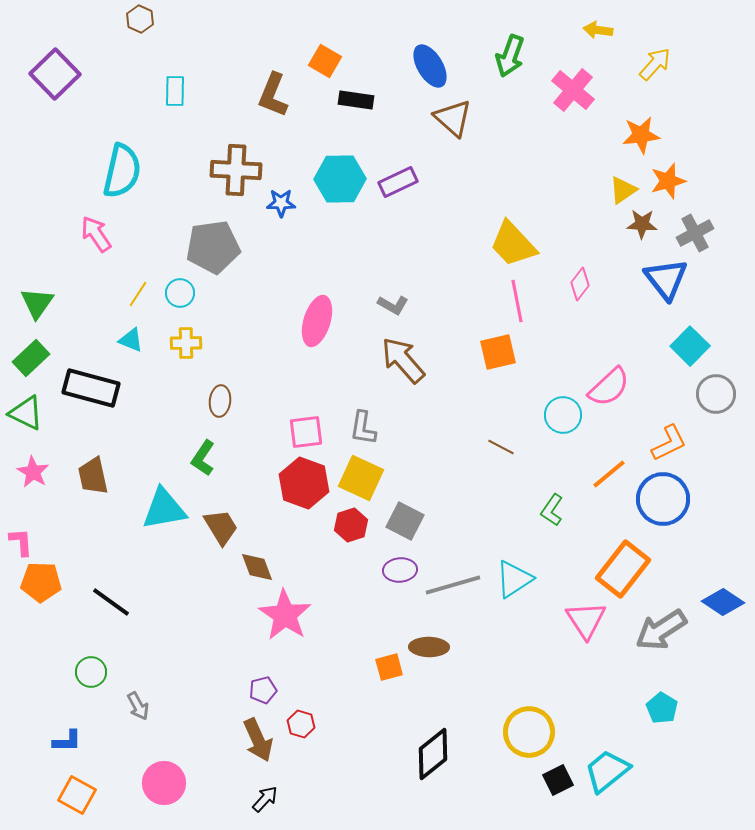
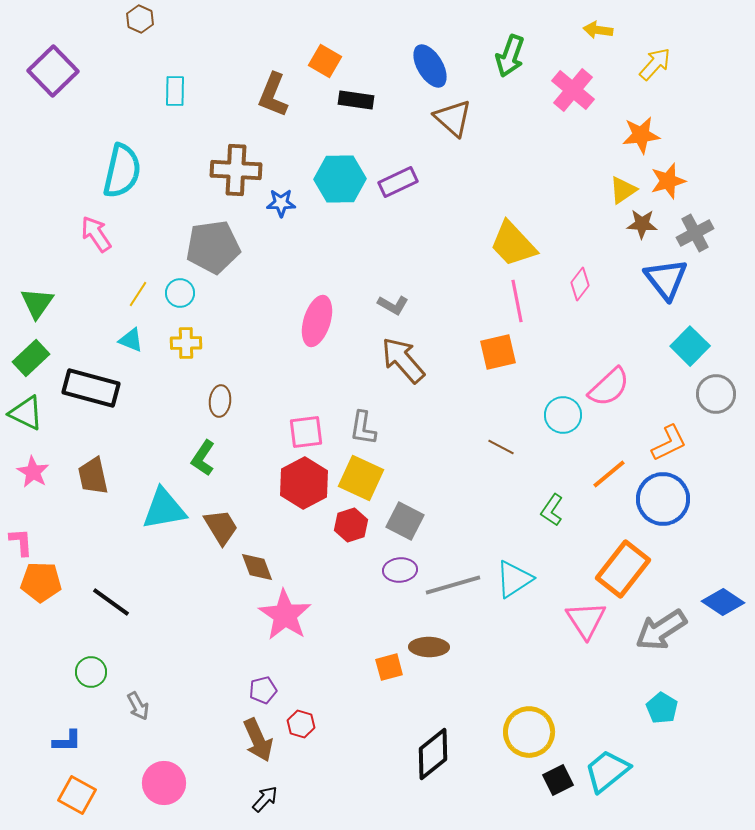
purple square at (55, 74): moved 2 px left, 3 px up
red hexagon at (304, 483): rotated 12 degrees clockwise
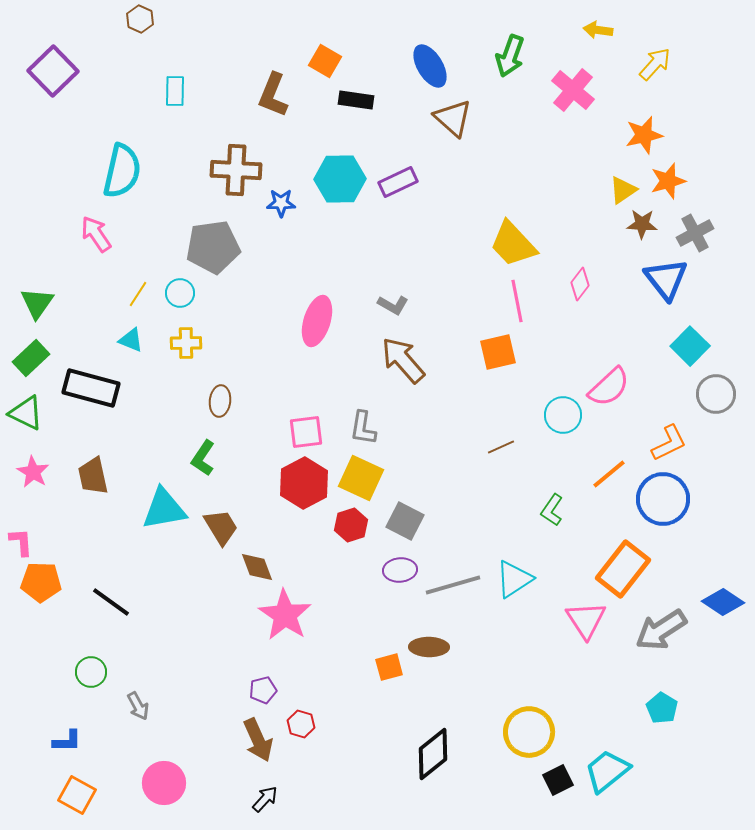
orange star at (641, 135): moved 3 px right; rotated 6 degrees counterclockwise
brown line at (501, 447): rotated 52 degrees counterclockwise
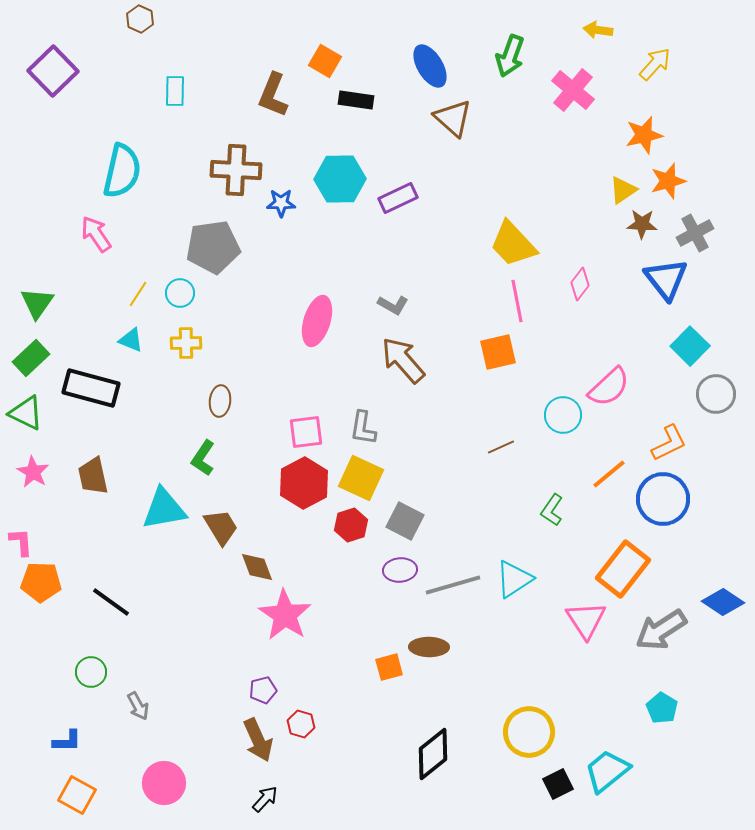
purple rectangle at (398, 182): moved 16 px down
black square at (558, 780): moved 4 px down
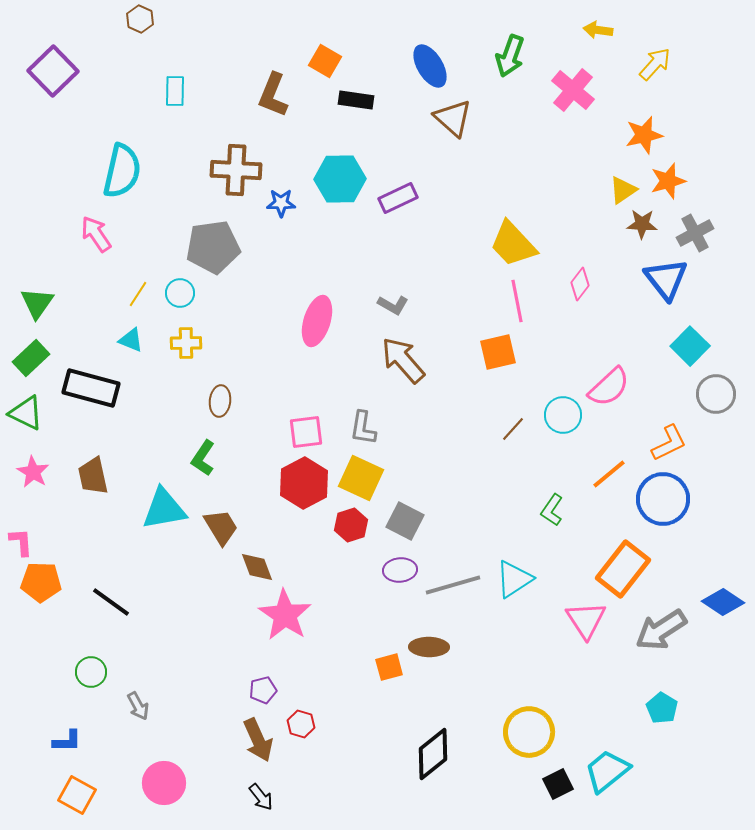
brown line at (501, 447): moved 12 px right, 18 px up; rotated 24 degrees counterclockwise
black arrow at (265, 799): moved 4 px left, 2 px up; rotated 100 degrees clockwise
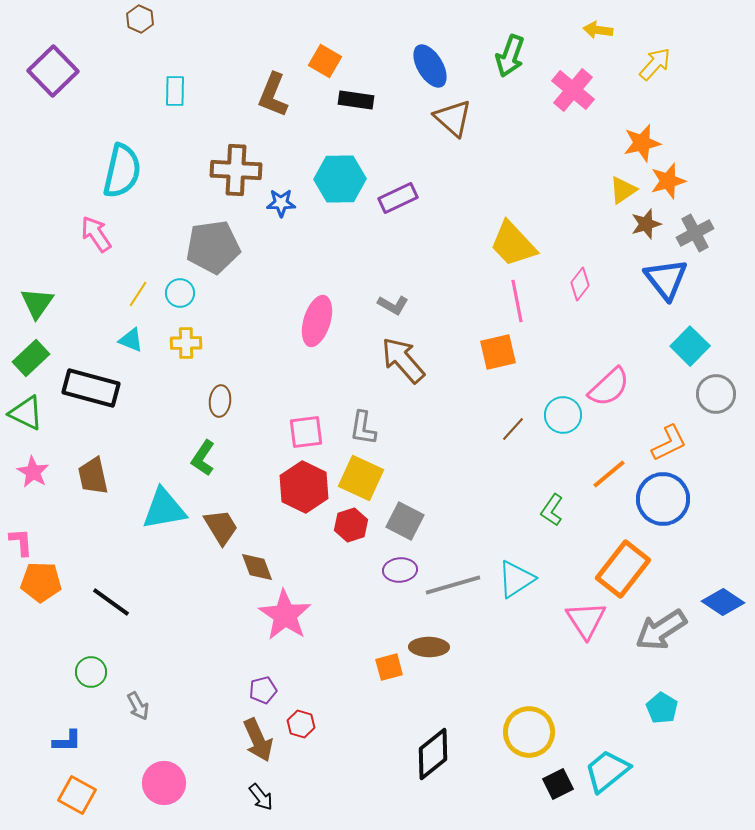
orange star at (644, 135): moved 2 px left, 8 px down
brown star at (642, 224): moved 4 px right; rotated 20 degrees counterclockwise
red hexagon at (304, 483): moved 4 px down; rotated 6 degrees counterclockwise
cyan triangle at (514, 579): moved 2 px right
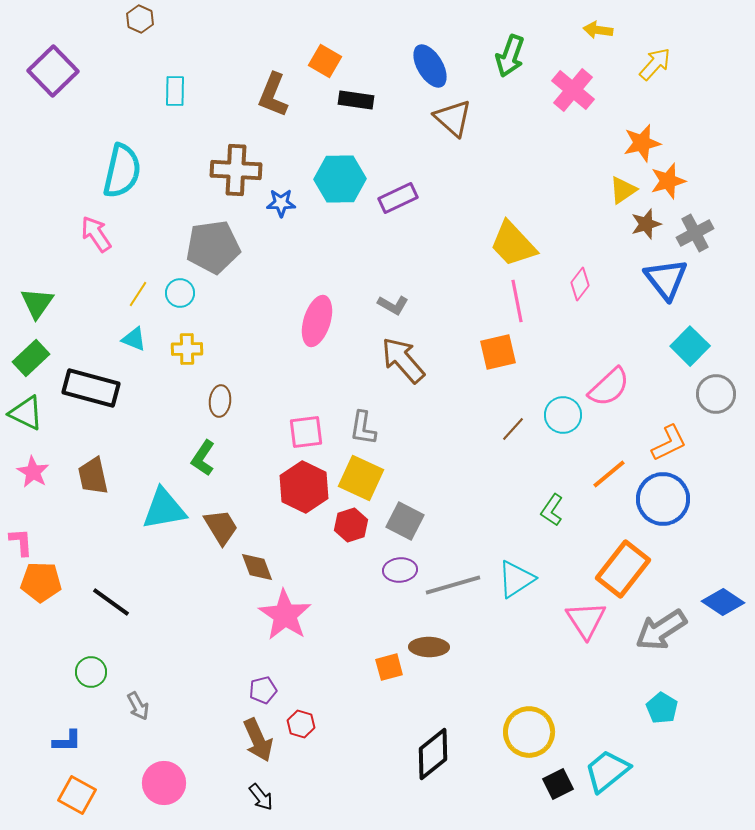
cyan triangle at (131, 340): moved 3 px right, 1 px up
yellow cross at (186, 343): moved 1 px right, 6 px down
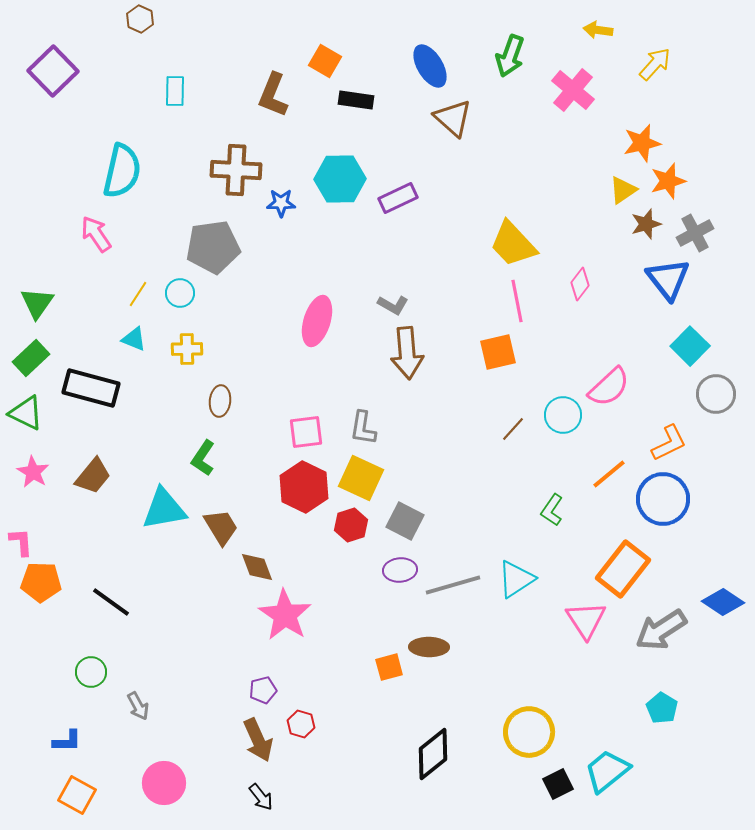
blue triangle at (666, 279): moved 2 px right
brown arrow at (403, 360): moved 4 px right, 7 px up; rotated 144 degrees counterclockwise
brown trapezoid at (93, 476): rotated 129 degrees counterclockwise
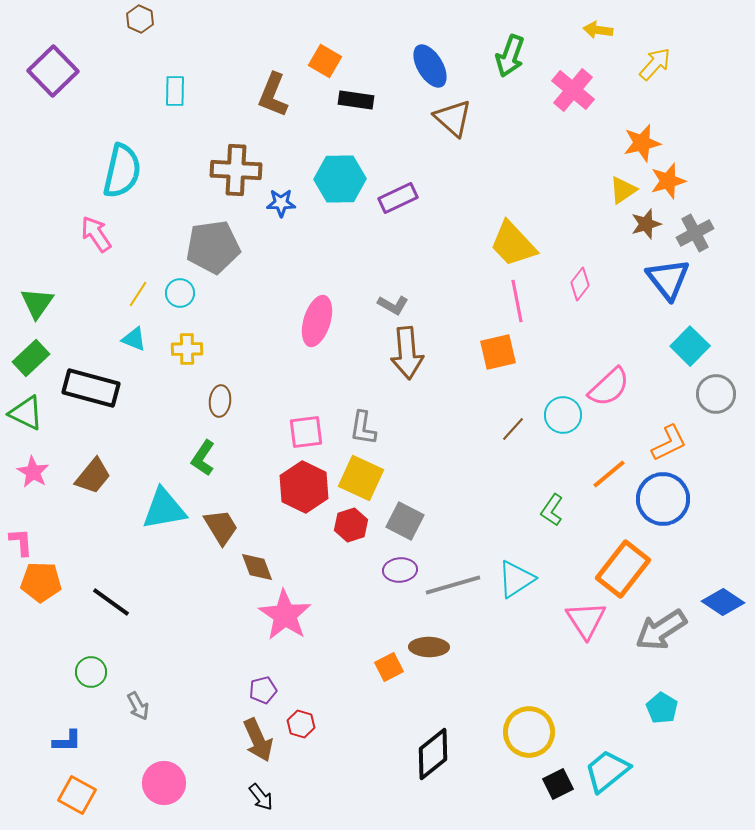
orange square at (389, 667): rotated 12 degrees counterclockwise
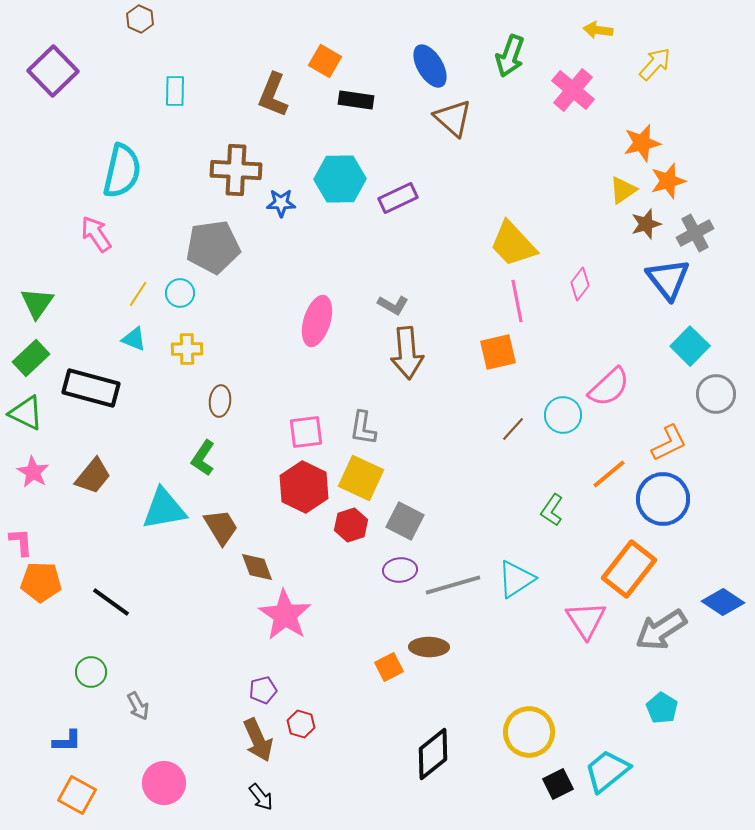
orange rectangle at (623, 569): moved 6 px right
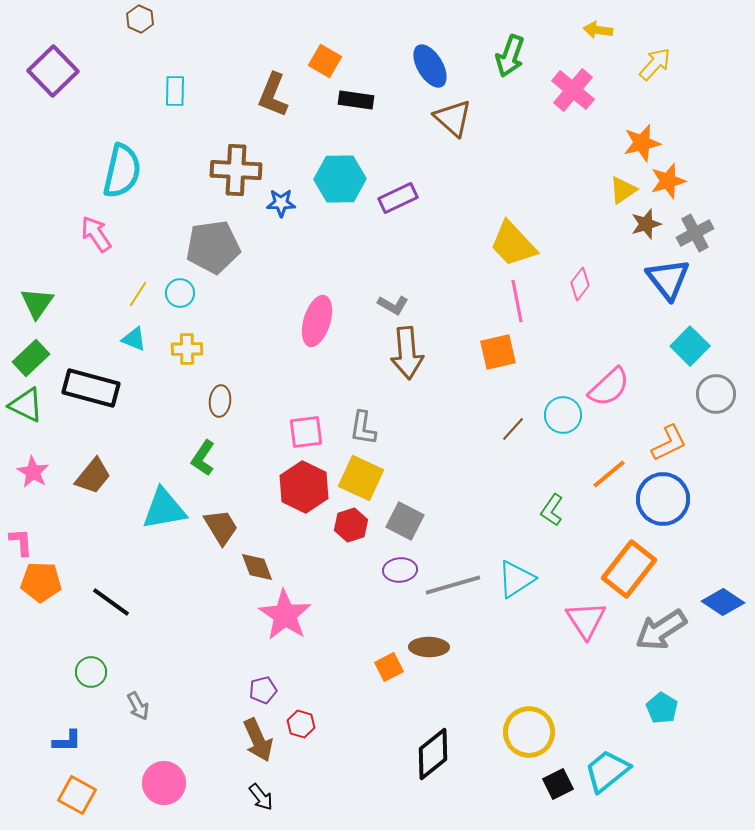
green triangle at (26, 413): moved 8 px up
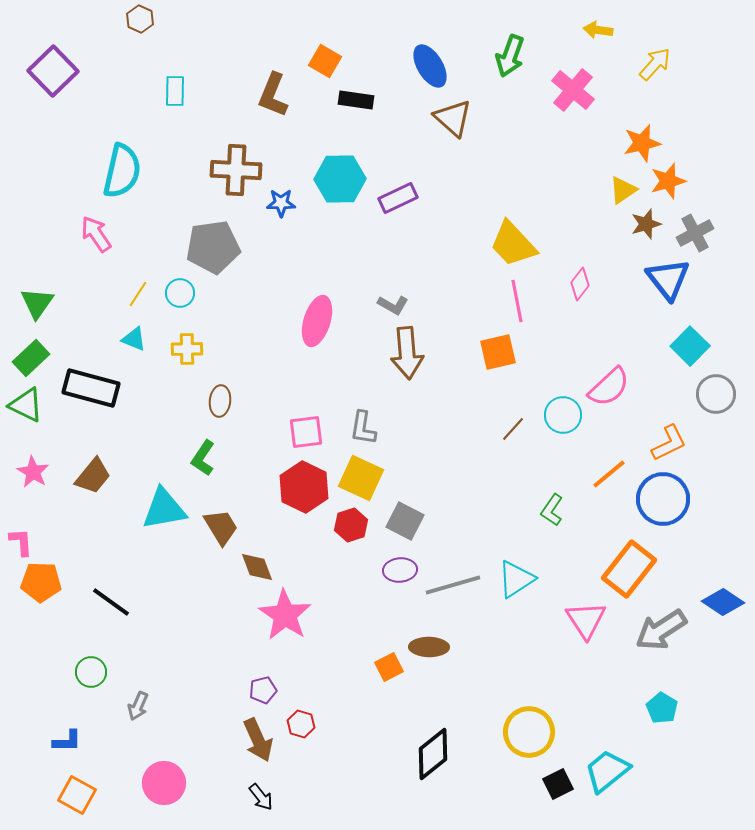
gray arrow at (138, 706): rotated 52 degrees clockwise
